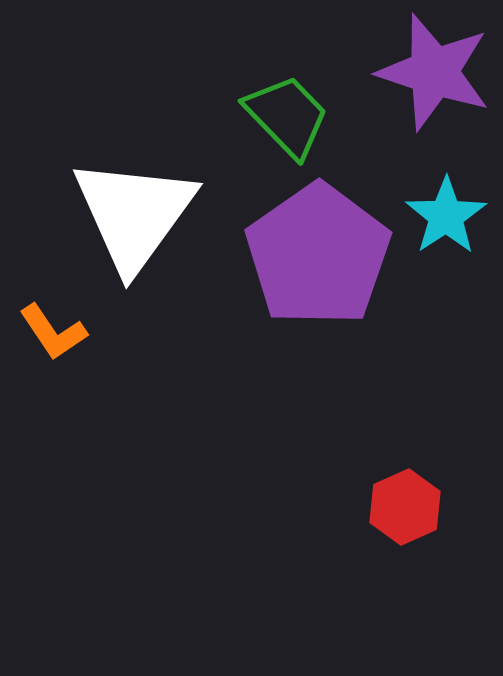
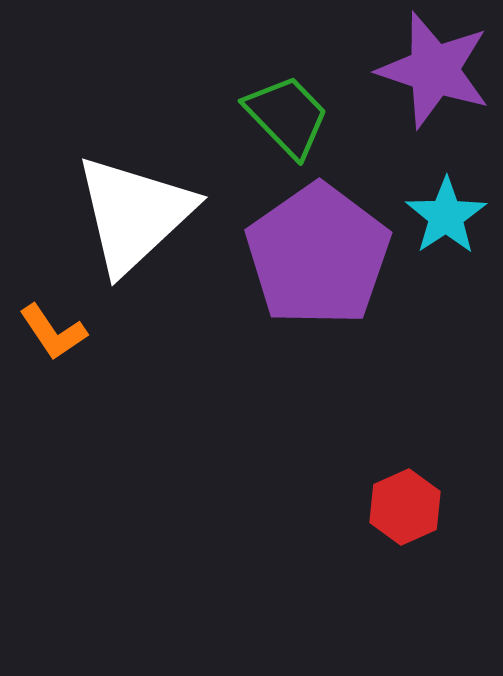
purple star: moved 2 px up
white triangle: rotated 11 degrees clockwise
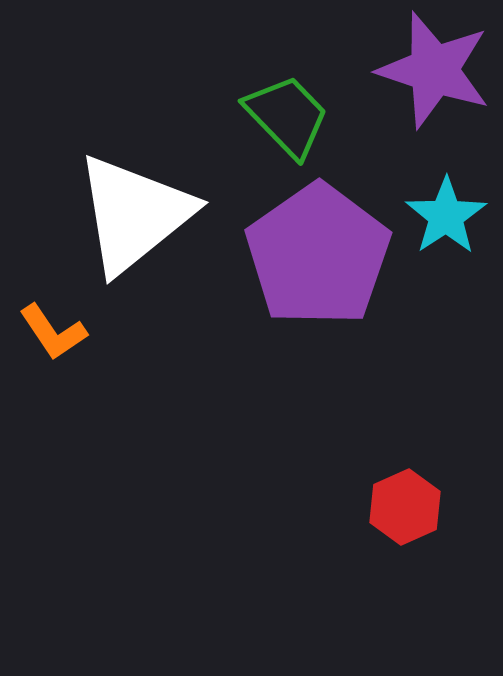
white triangle: rotated 4 degrees clockwise
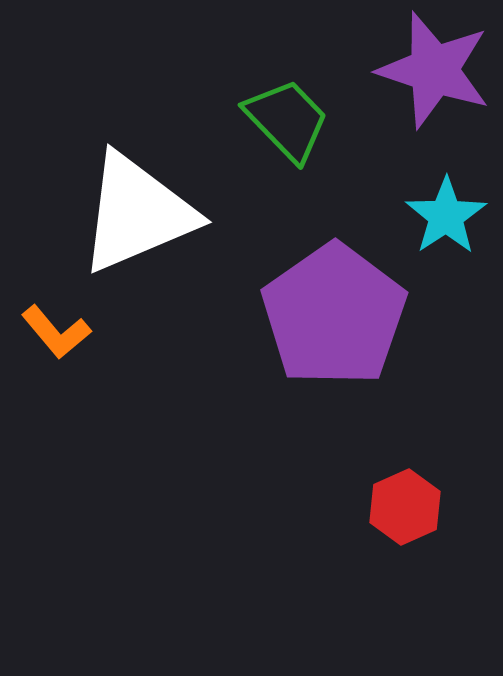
green trapezoid: moved 4 px down
white triangle: moved 3 px right, 1 px up; rotated 16 degrees clockwise
purple pentagon: moved 16 px right, 60 px down
orange L-shape: moved 3 px right; rotated 6 degrees counterclockwise
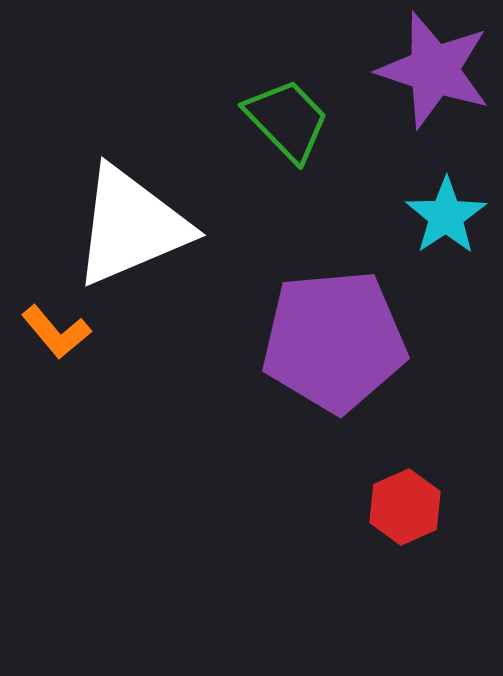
white triangle: moved 6 px left, 13 px down
purple pentagon: moved 26 px down; rotated 30 degrees clockwise
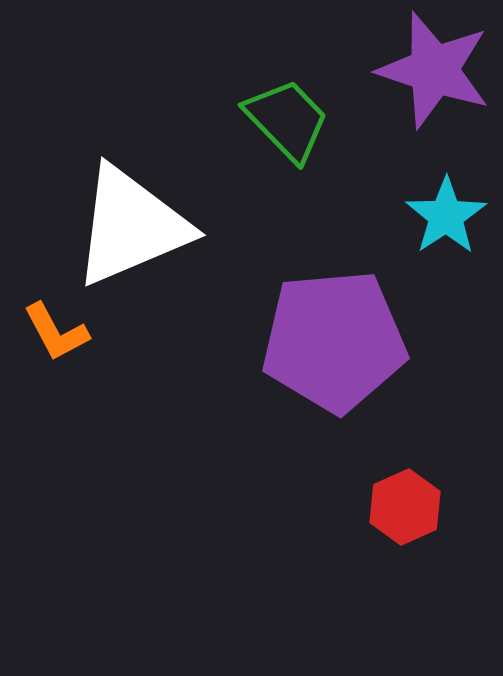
orange L-shape: rotated 12 degrees clockwise
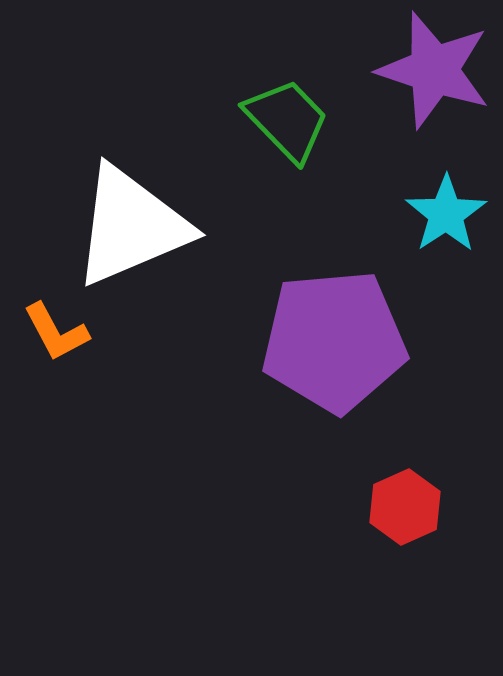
cyan star: moved 2 px up
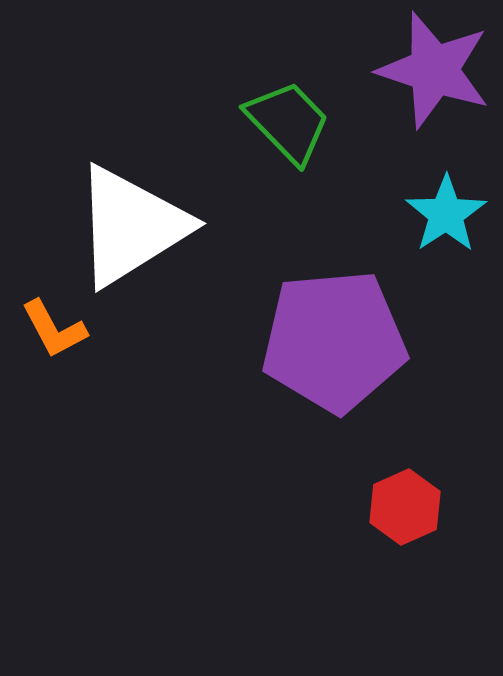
green trapezoid: moved 1 px right, 2 px down
white triangle: rotated 9 degrees counterclockwise
orange L-shape: moved 2 px left, 3 px up
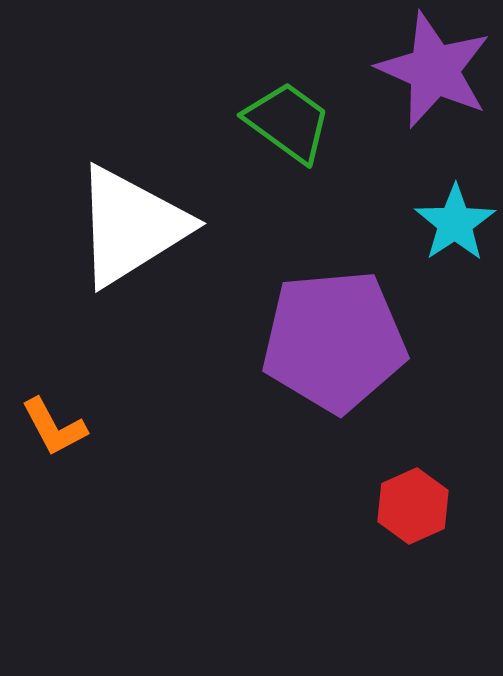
purple star: rotated 6 degrees clockwise
green trapezoid: rotated 10 degrees counterclockwise
cyan star: moved 9 px right, 9 px down
orange L-shape: moved 98 px down
red hexagon: moved 8 px right, 1 px up
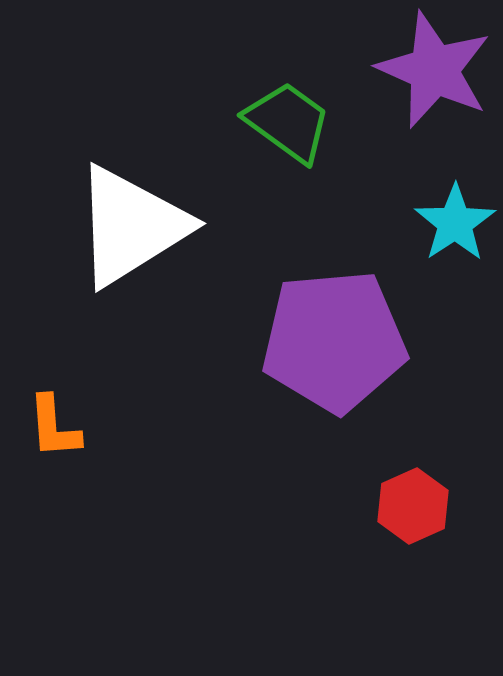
orange L-shape: rotated 24 degrees clockwise
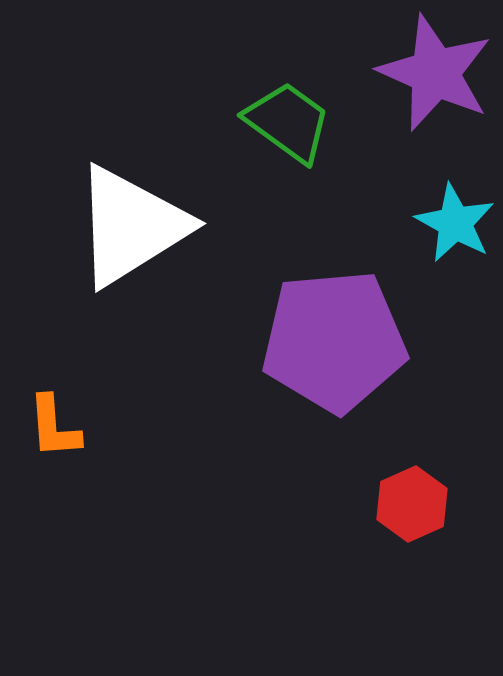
purple star: moved 1 px right, 3 px down
cyan star: rotated 10 degrees counterclockwise
red hexagon: moved 1 px left, 2 px up
